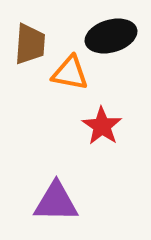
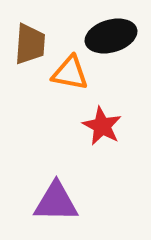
red star: rotated 6 degrees counterclockwise
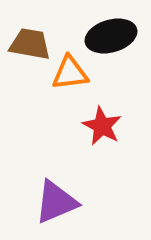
brown trapezoid: rotated 84 degrees counterclockwise
orange triangle: rotated 18 degrees counterclockwise
purple triangle: rotated 24 degrees counterclockwise
